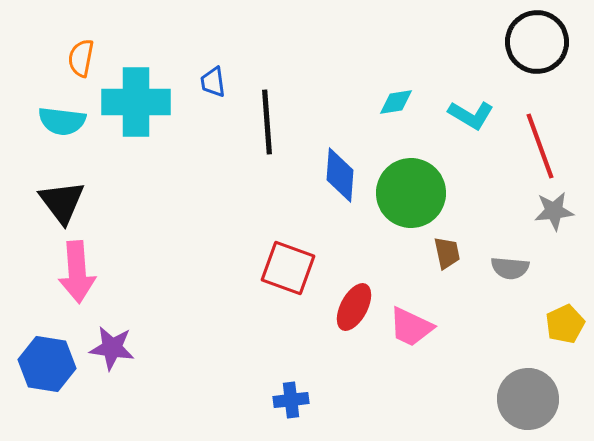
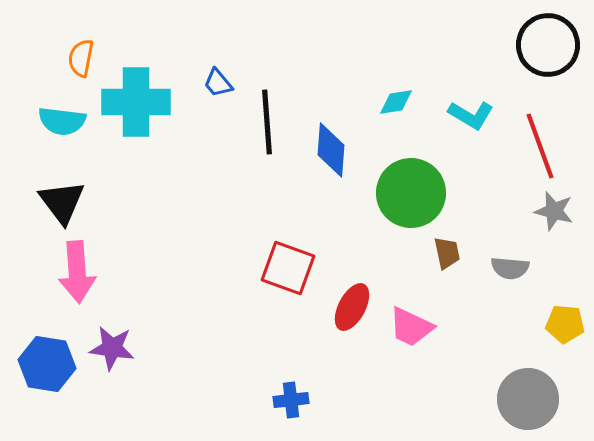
black circle: moved 11 px right, 3 px down
blue trapezoid: moved 5 px right, 1 px down; rotated 32 degrees counterclockwise
blue diamond: moved 9 px left, 25 px up
gray star: rotated 21 degrees clockwise
red ellipse: moved 2 px left
yellow pentagon: rotated 30 degrees clockwise
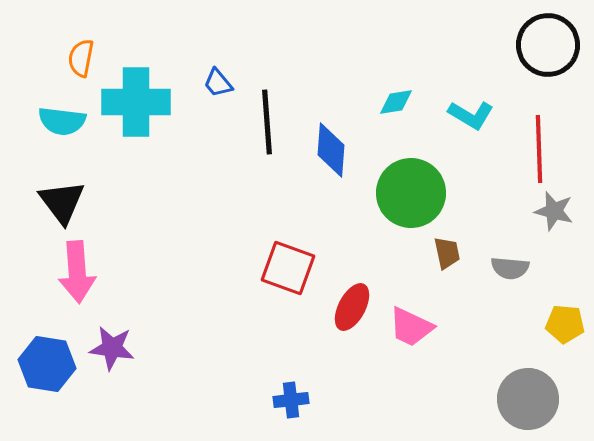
red line: moved 1 px left, 3 px down; rotated 18 degrees clockwise
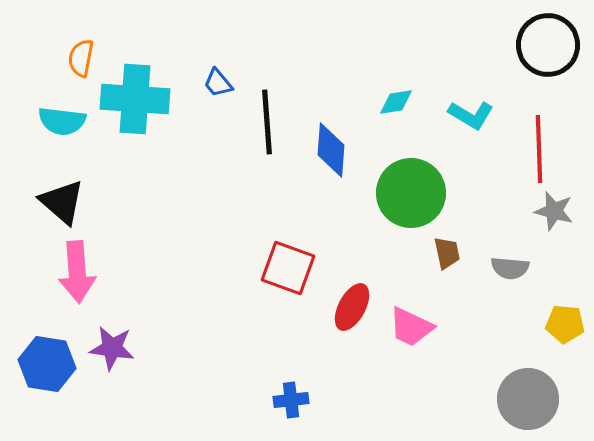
cyan cross: moved 1 px left, 3 px up; rotated 4 degrees clockwise
black triangle: rotated 12 degrees counterclockwise
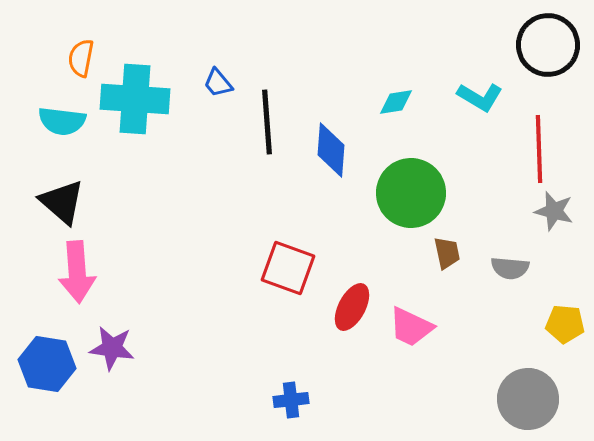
cyan L-shape: moved 9 px right, 18 px up
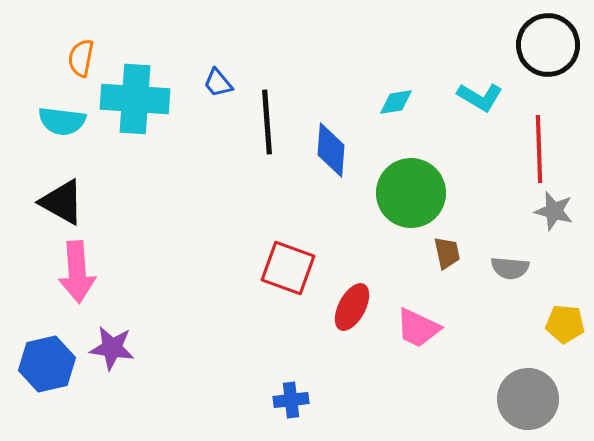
black triangle: rotated 12 degrees counterclockwise
pink trapezoid: moved 7 px right, 1 px down
blue hexagon: rotated 22 degrees counterclockwise
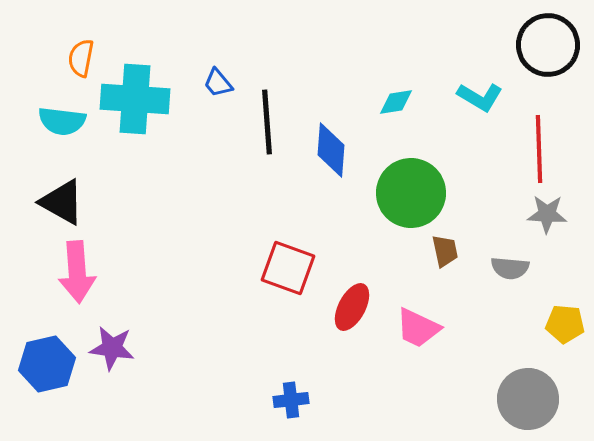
gray star: moved 7 px left, 3 px down; rotated 12 degrees counterclockwise
brown trapezoid: moved 2 px left, 2 px up
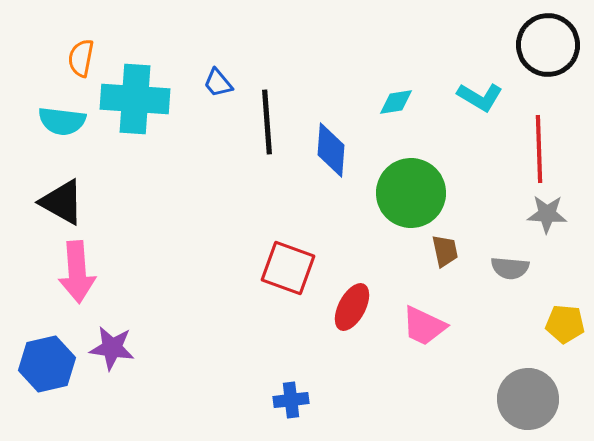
pink trapezoid: moved 6 px right, 2 px up
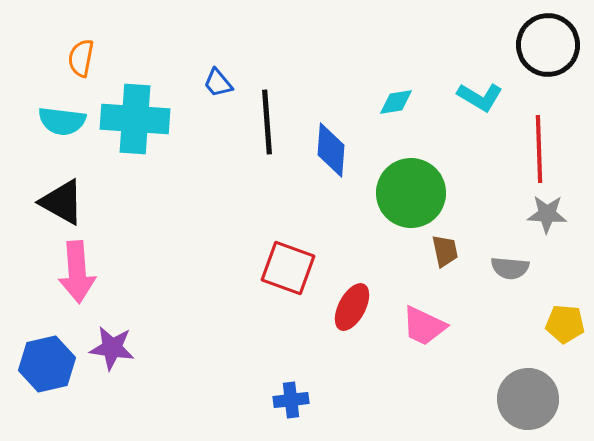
cyan cross: moved 20 px down
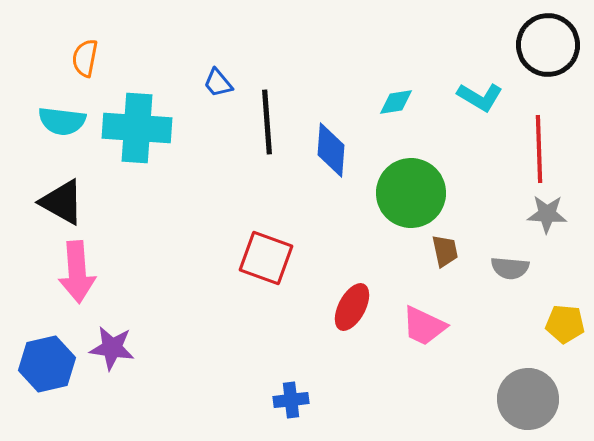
orange semicircle: moved 4 px right
cyan cross: moved 2 px right, 9 px down
red square: moved 22 px left, 10 px up
